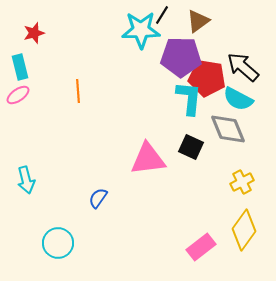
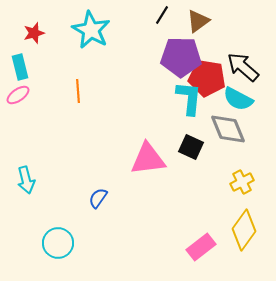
cyan star: moved 50 px left; rotated 30 degrees clockwise
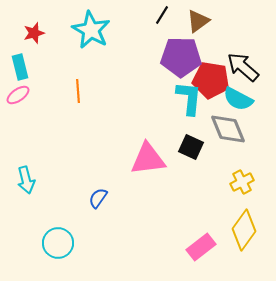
red pentagon: moved 4 px right, 2 px down
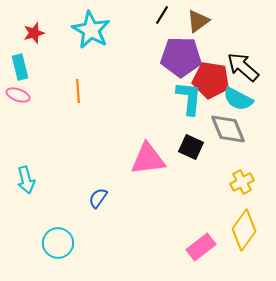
pink ellipse: rotated 55 degrees clockwise
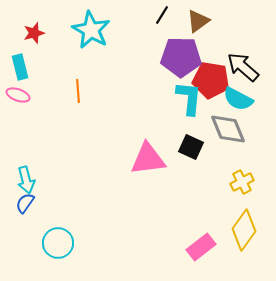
blue semicircle: moved 73 px left, 5 px down
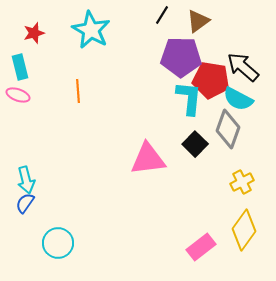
gray diamond: rotated 42 degrees clockwise
black square: moved 4 px right, 3 px up; rotated 20 degrees clockwise
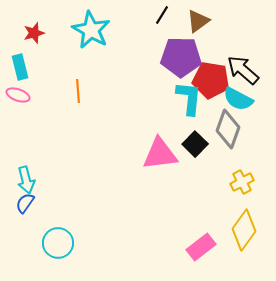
black arrow: moved 3 px down
pink triangle: moved 12 px right, 5 px up
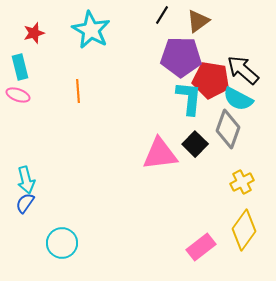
cyan circle: moved 4 px right
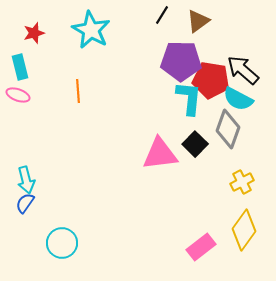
purple pentagon: moved 4 px down
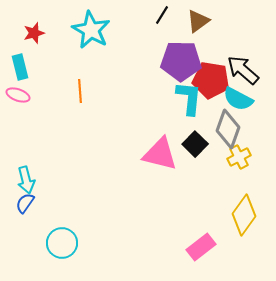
orange line: moved 2 px right
pink triangle: rotated 21 degrees clockwise
yellow cross: moved 3 px left, 25 px up
yellow diamond: moved 15 px up
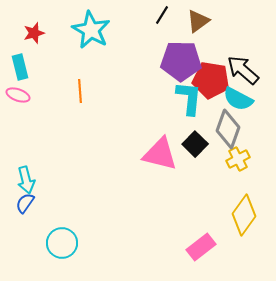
yellow cross: moved 1 px left, 2 px down
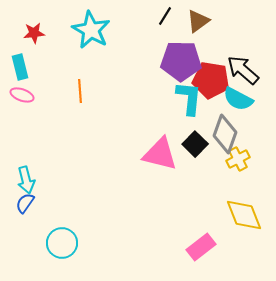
black line: moved 3 px right, 1 px down
red star: rotated 10 degrees clockwise
pink ellipse: moved 4 px right
gray diamond: moved 3 px left, 5 px down
yellow diamond: rotated 57 degrees counterclockwise
